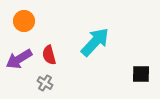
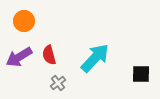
cyan arrow: moved 16 px down
purple arrow: moved 2 px up
gray cross: moved 13 px right; rotated 21 degrees clockwise
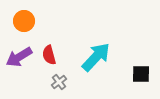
cyan arrow: moved 1 px right, 1 px up
gray cross: moved 1 px right, 1 px up
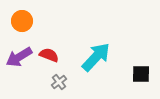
orange circle: moved 2 px left
red semicircle: rotated 126 degrees clockwise
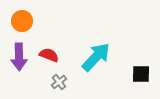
purple arrow: rotated 60 degrees counterclockwise
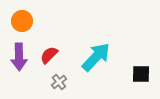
red semicircle: rotated 66 degrees counterclockwise
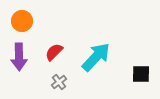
red semicircle: moved 5 px right, 3 px up
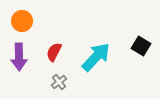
red semicircle: rotated 18 degrees counterclockwise
black square: moved 28 px up; rotated 30 degrees clockwise
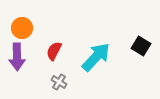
orange circle: moved 7 px down
red semicircle: moved 1 px up
purple arrow: moved 2 px left
gray cross: rotated 21 degrees counterclockwise
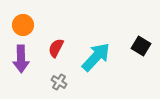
orange circle: moved 1 px right, 3 px up
red semicircle: moved 2 px right, 3 px up
purple arrow: moved 4 px right, 2 px down
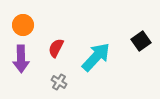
black square: moved 5 px up; rotated 24 degrees clockwise
